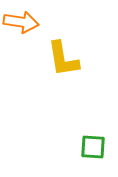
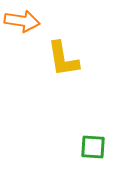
orange arrow: moved 1 px right, 1 px up
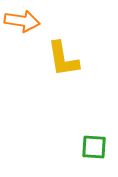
green square: moved 1 px right
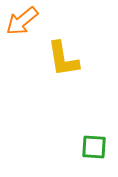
orange arrow: rotated 132 degrees clockwise
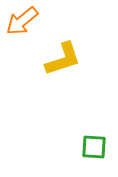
yellow L-shape: rotated 99 degrees counterclockwise
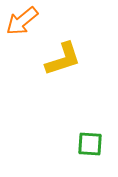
green square: moved 4 px left, 3 px up
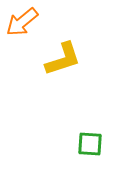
orange arrow: moved 1 px down
